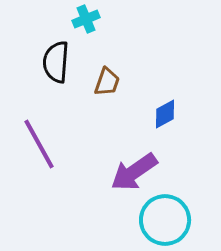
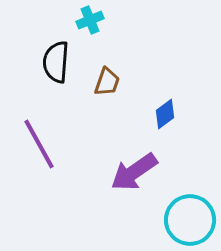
cyan cross: moved 4 px right, 1 px down
blue diamond: rotated 8 degrees counterclockwise
cyan circle: moved 25 px right
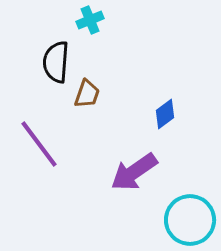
brown trapezoid: moved 20 px left, 12 px down
purple line: rotated 8 degrees counterclockwise
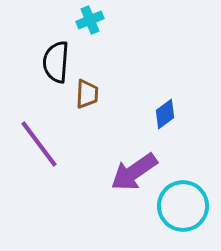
brown trapezoid: rotated 16 degrees counterclockwise
cyan circle: moved 7 px left, 14 px up
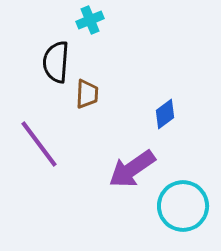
purple arrow: moved 2 px left, 3 px up
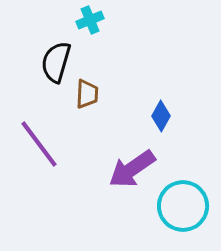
black semicircle: rotated 12 degrees clockwise
blue diamond: moved 4 px left, 2 px down; rotated 24 degrees counterclockwise
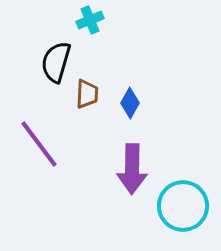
blue diamond: moved 31 px left, 13 px up
purple arrow: rotated 54 degrees counterclockwise
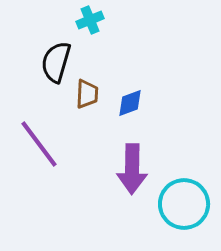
blue diamond: rotated 40 degrees clockwise
cyan circle: moved 1 px right, 2 px up
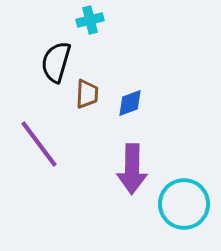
cyan cross: rotated 8 degrees clockwise
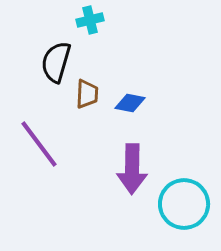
blue diamond: rotated 32 degrees clockwise
